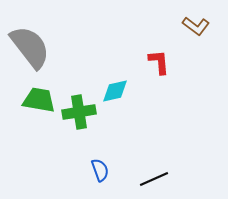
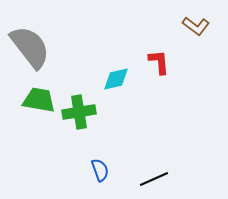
cyan diamond: moved 1 px right, 12 px up
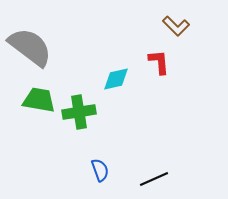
brown L-shape: moved 20 px left; rotated 8 degrees clockwise
gray semicircle: rotated 15 degrees counterclockwise
